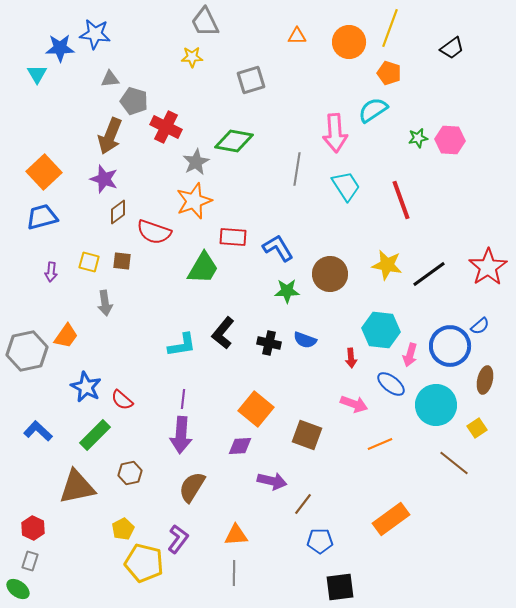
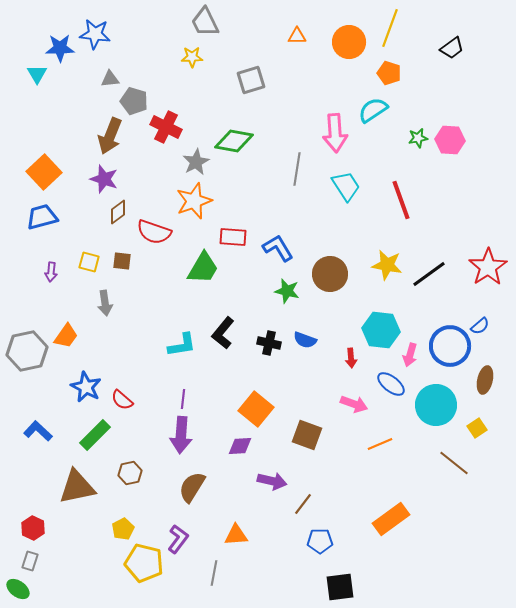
green star at (287, 291): rotated 15 degrees clockwise
gray line at (234, 573): moved 20 px left; rotated 10 degrees clockwise
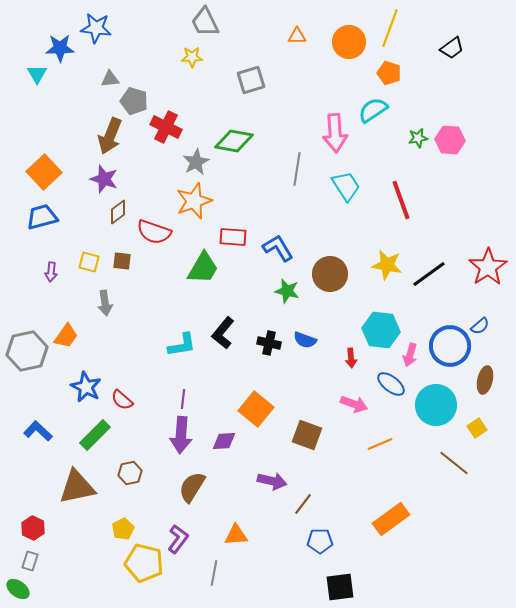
blue star at (95, 34): moved 1 px right, 6 px up
purple diamond at (240, 446): moved 16 px left, 5 px up
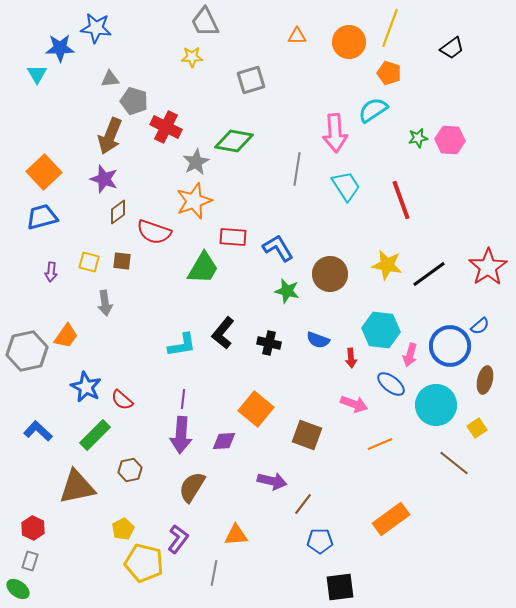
blue semicircle at (305, 340): moved 13 px right
brown hexagon at (130, 473): moved 3 px up
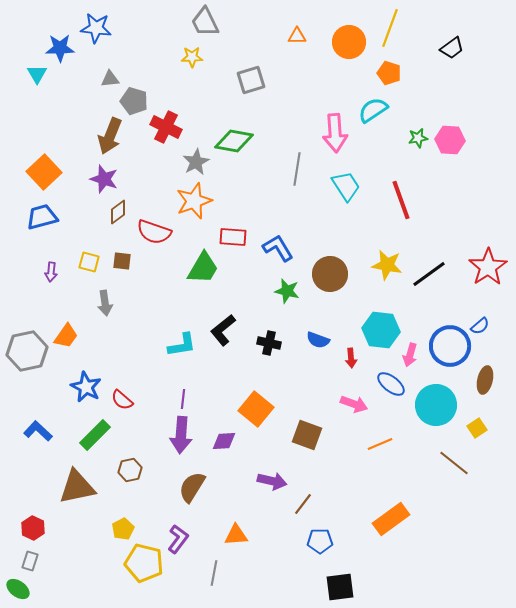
black L-shape at (223, 333): moved 3 px up; rotated 12 degrees clockwise
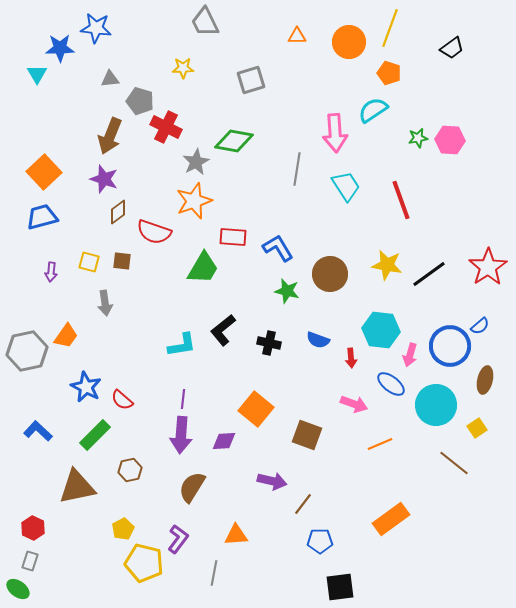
yellow star at (192, 57): moved 9 px left, 11 px down
gray pentagon at (134, 101): moved 6 px right
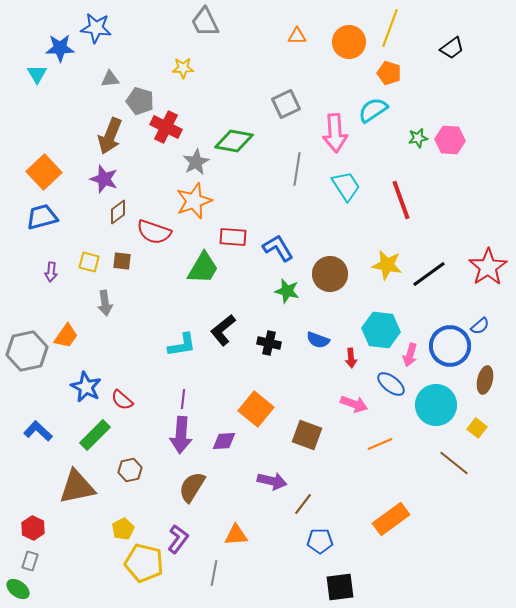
gray square at (251, 80): moved 35 px right, 24 px down; rotated 8 degrees counterclockwise
yellow square at (477, 428): rotated 18 degrees counterclockwise
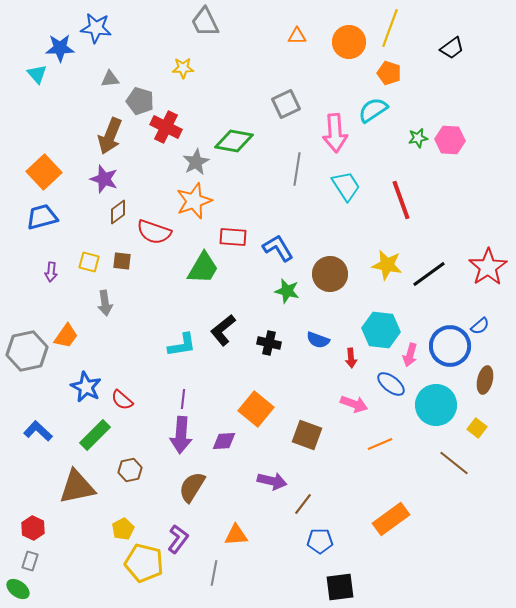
cyan triangle at (37, 74): rotated 10 degrees counterclockwise
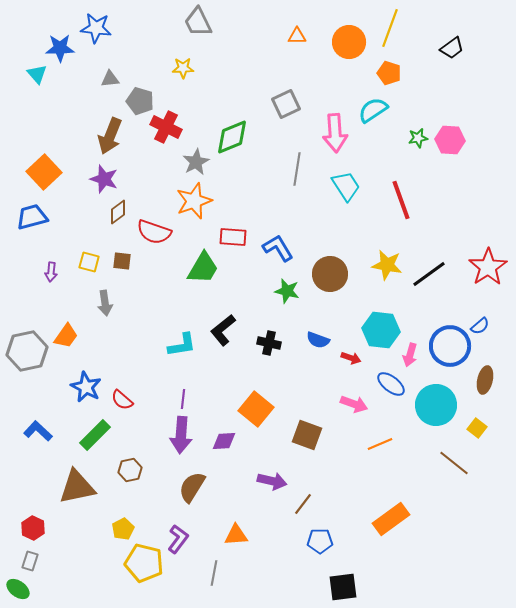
gray trapezoid at (205, 22): moved 7 px left
green diamond at (234, 141): moved 2 px left, 4 px up; rotated 33 degrees counterclockwise
blue trapezoid at (42, 217): moved 10 px left
red arrow at (351, 358): rotated 66 degrees counterclockwise
black square at (340, 587): moved 3 px right
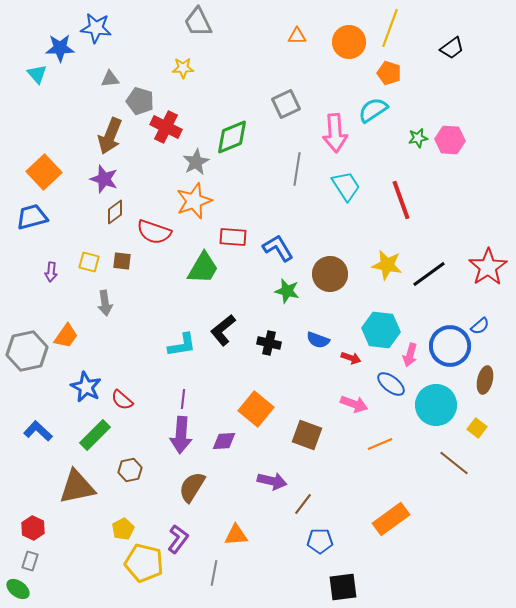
brown diamond at (118, 212): moved 3 px left
